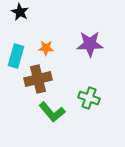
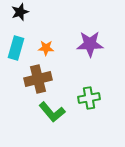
black star: rotated 24 degrees clockwise
cyan rectangle: moved 8 px up
green cross: rotated 30 degrees counterclockwise
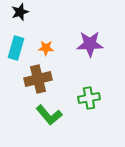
green L-shape: moved 3 px left, 3 px down
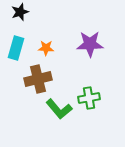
green L-shape: moved 10 px right, 6 px up
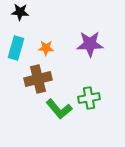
black star: rotated 24 degrees clockwise
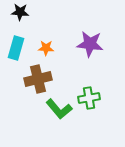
purple star: rotated 8 degrees clockwise
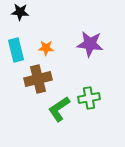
cyan rectangle: moved 2 px down; rotated 30 degrees counterclockwise
green L-shape: rotated 96 degrees clockwise
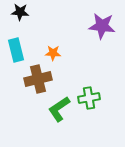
purple star: moved 12 px right, 18 px up
orange star: moved 7 px right, 5 px down
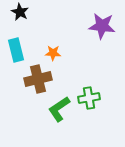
black star: rotated 24 degrees clockwise
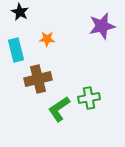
purple star: rotated 20 degrees counterclockwise
orange star: moved 6 px left, 14 px up
